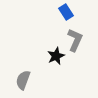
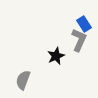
blue rectangle: moved 18 px right, 12 px down
gray L-shape: moved 4 px right
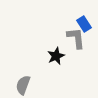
gray L-shape: moved 3 px left, 2 px up; rotated 30 degrees counterclockwise
gray semicircle: moved 5 px down
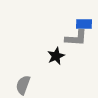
blue rectangle: rotated 56 degrees counterclockwise
gray L-shape: rotated 100 degrees clockwise
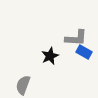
blue rectangle: moved 28 px down; rotated 28 degrees clockwise
black star: moved 6 px left
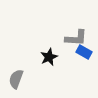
black star: moved 1 px left, 1 px down
gray semicircle: moved 7 px left, 6 px up
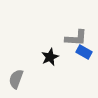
black star: moved 1 px right
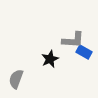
gray L-shape: moved 3 px left, 2 px down
black star: moved 2 px down
